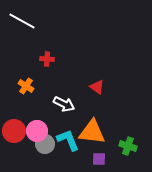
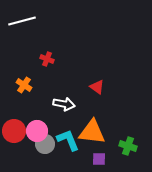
white line: rotated 44 degrees counterclockwise
red cross: rotated 16 degrees clockwise
orange cross: moved 2 px left, 1 px up
white arrow: rotated 15 degrees counterclockwise
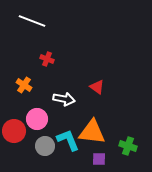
white line: moved 10 px right; rotated 36 degrees clockwise
white arrow: moved 5 px up
pink circle: moved 12 px up
gray circle: moved 2 px down
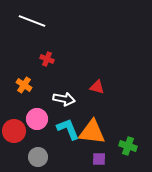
red triangle: rotated 21 degrees counterclockwise
cyan L-shape: moved 11 px up
gray circle: moved 7 px left, 11 px down
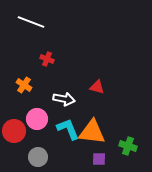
white line: moved 1 px left, 1 px down
